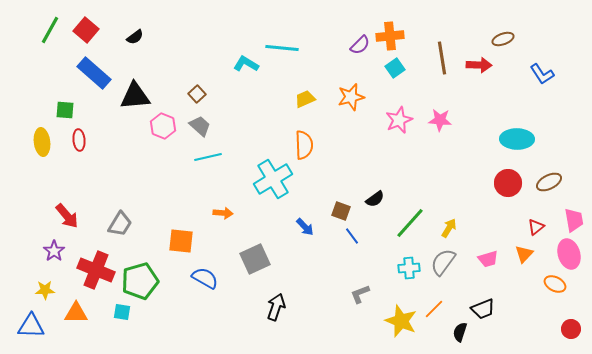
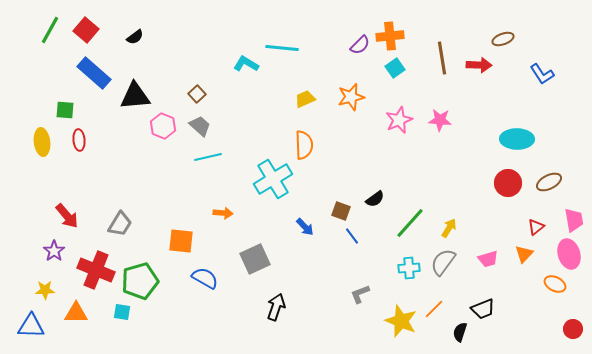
red circle at (571, 329): moved 2 px right
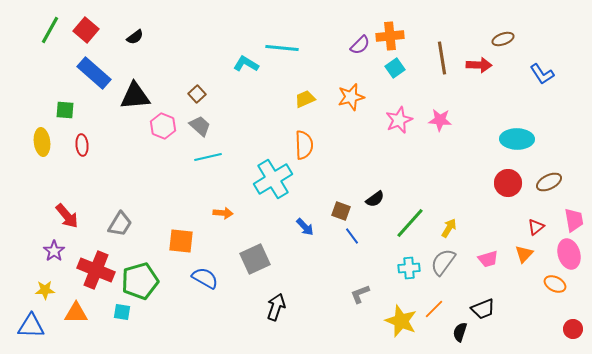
red ellipse at (79, 140): moved 3 px right, 5 px down
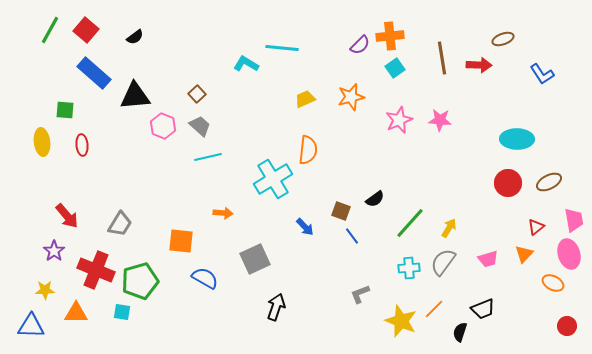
orange semicircle at (304, 145): moved 4 px right, 5 px down; rotated 8 degrees clockwise
orange ellipse at (555, 284): moved 2 px left, 1 px up
red circle at (573, 329): moved 6 px left, 3 px up
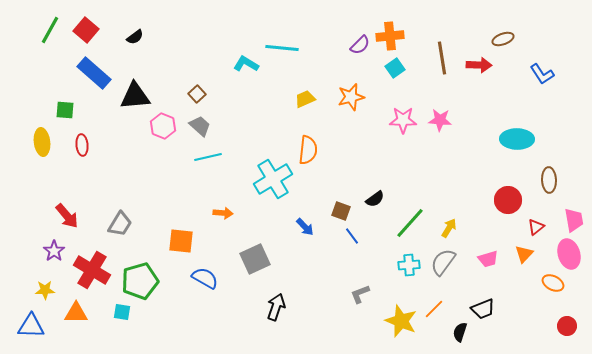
pink star at (399, 120): moved 4 px right; rotated 24 degrees clockwise
brown ellipse at (549, 182): moved 2 px up; rotated 65 degrees counterclockwise
red circle at (508, 183): moved 17 px down
cyan cross at (409, 268): moved 3 px up
red cross at (96, 270): moved 4 px left; rotated 9 degrees clockwise
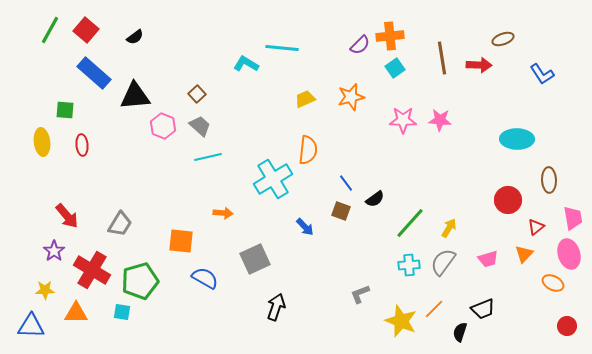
pink trapezoid at (574, 220): moved 1 px left, 2 px up
blue line at (352, 236): moved 6 px left, 53 px up
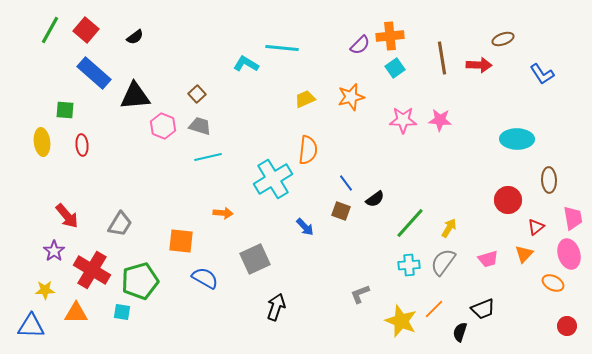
gray trapezoid at (200, 126): rotated 25 degrees counterclockwise
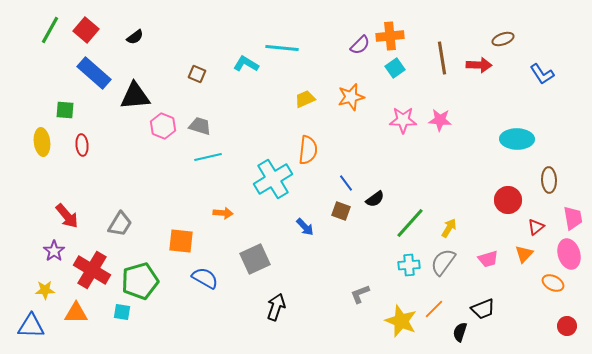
brown square at (197, 94): moved 20 px up; rotated 24 degrees counterclockwise
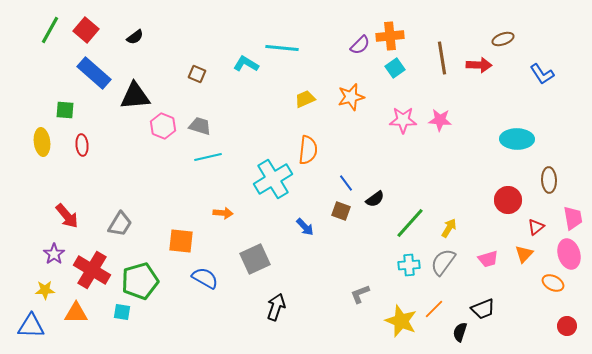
purple star at (54, 251): moved 3 px down
